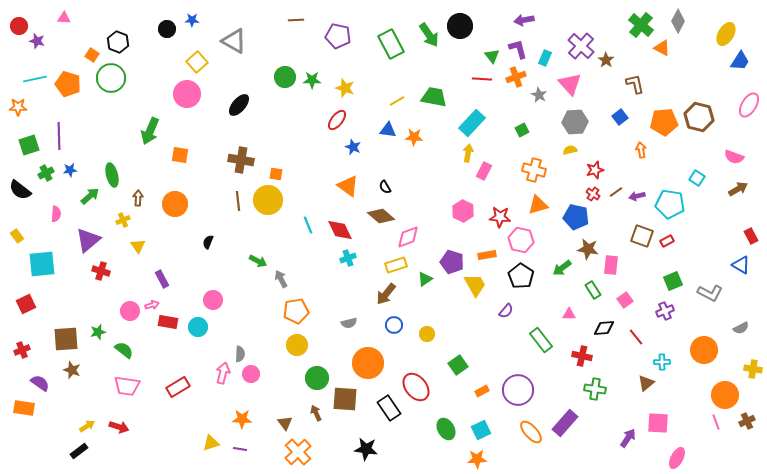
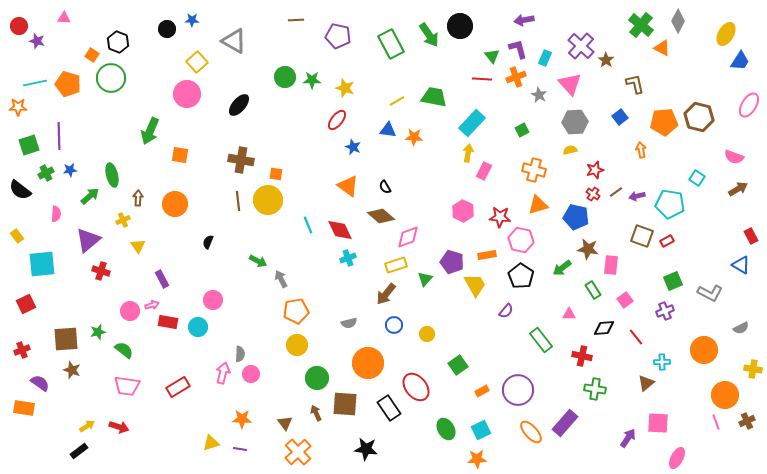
cyan line at (35, 79): moved 4 px down
green triangle at (425, 279): rotated 14 degrees counterclockwise
brown square at (345, 399): moved 5 px down
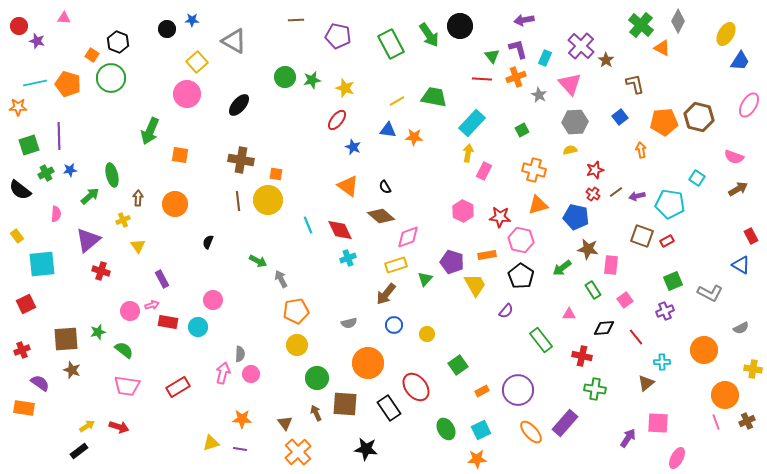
green star at (312, 80): rotated 12 degrees counterclockwise
